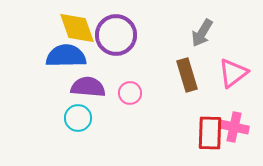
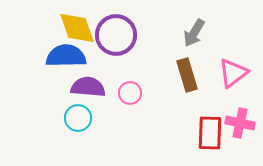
gray arrow: moved 8 px left
pink cross: moved 6 px right, 4 px up
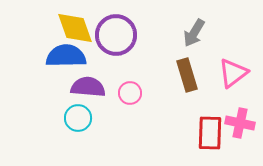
yellow diamond: moved 2 px left
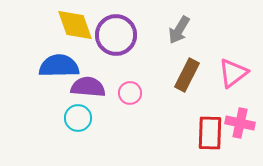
yellow diamond: moved 3 px up
gray arrow: moved 15 px left, 3 px up
blue semicircle: moved 7 px left, 10 px down
brown rectangle: rotated 44 degrees clockwise
